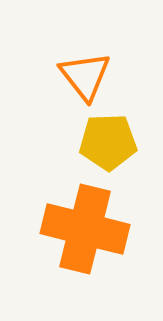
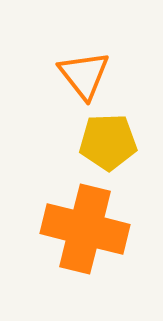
orange triangle: moved 1 px left, 1 px up
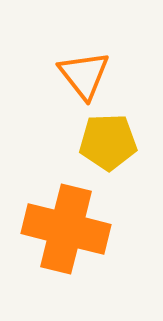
orange cross: moved 19 px left
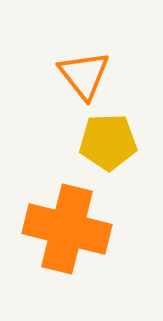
orange cross: moved 1 px right
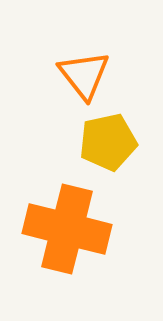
yellow pentagon: rotated 10 degrees counterclockwise
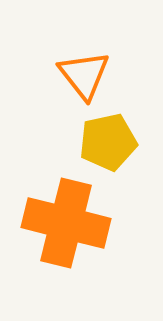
orange cross: moved 1 px left, 6 px up
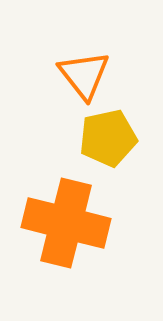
yellow pentagon: moved 4 px up
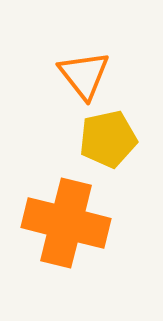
yellow pentagon: moved 1 px down
